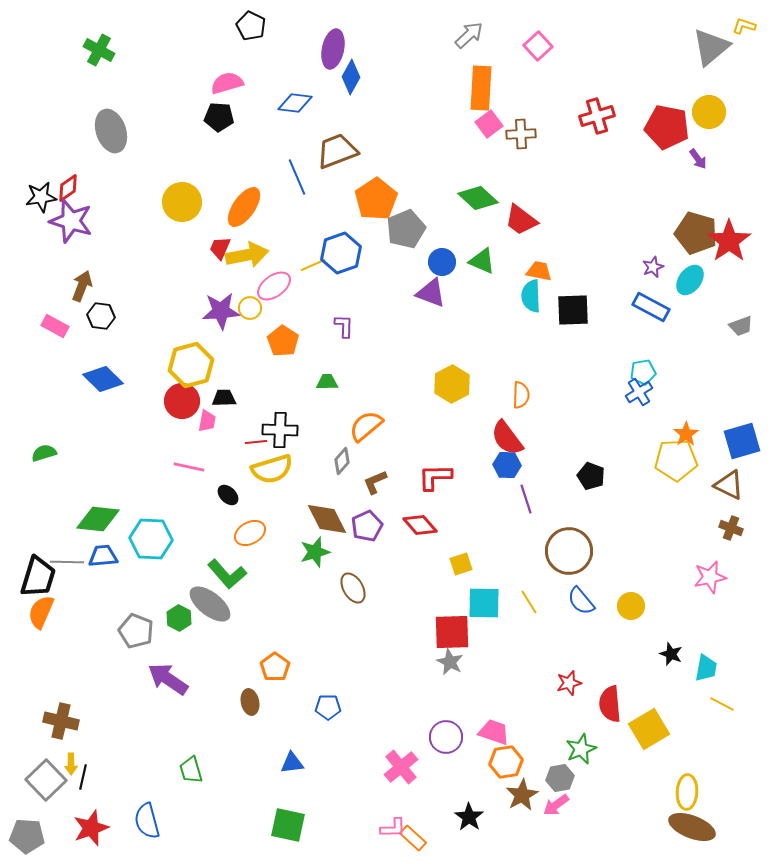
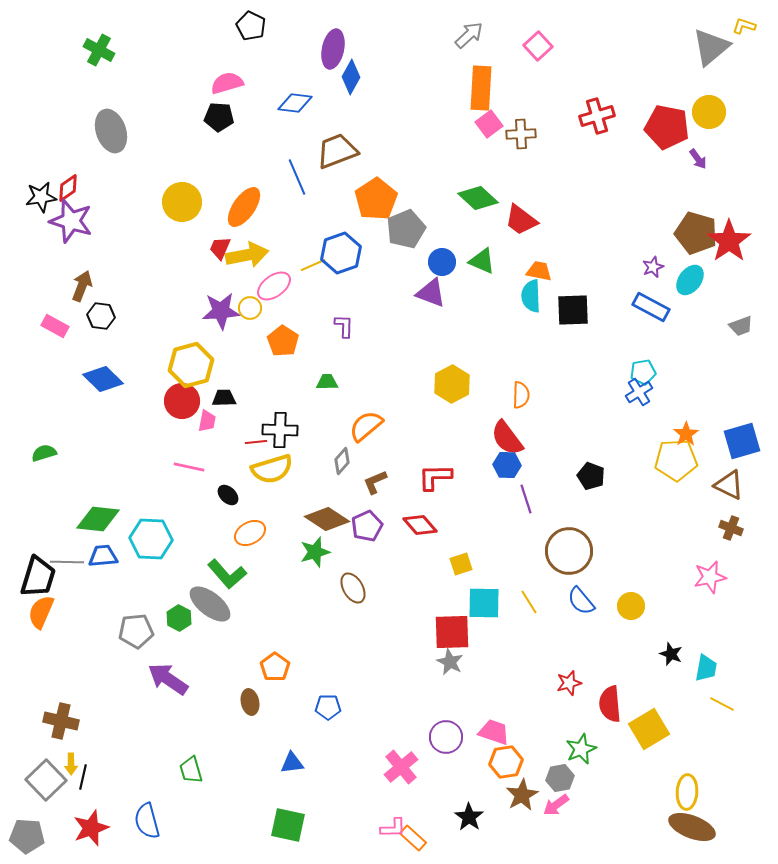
brown diamond at (327, 519): rotated 30 degrees counterclockwise
gray pentagon at (136, 631): rotated 28 degrees counterclockwise
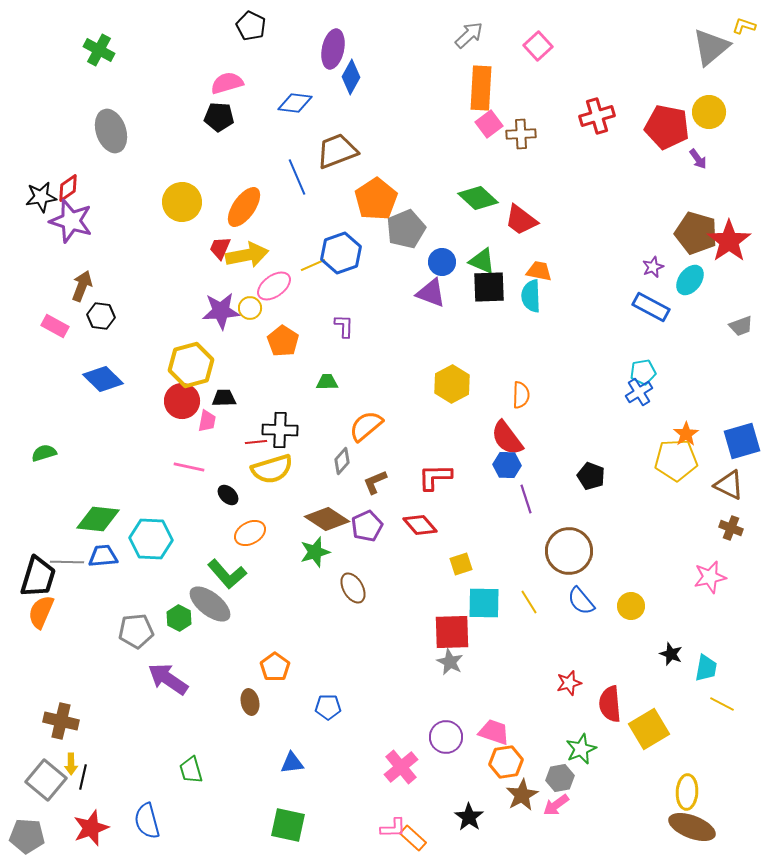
black square at (573, 310): moved 84 px left, 23 px up
gray square at (46, 780): rotated 6 degrees counterclockwise
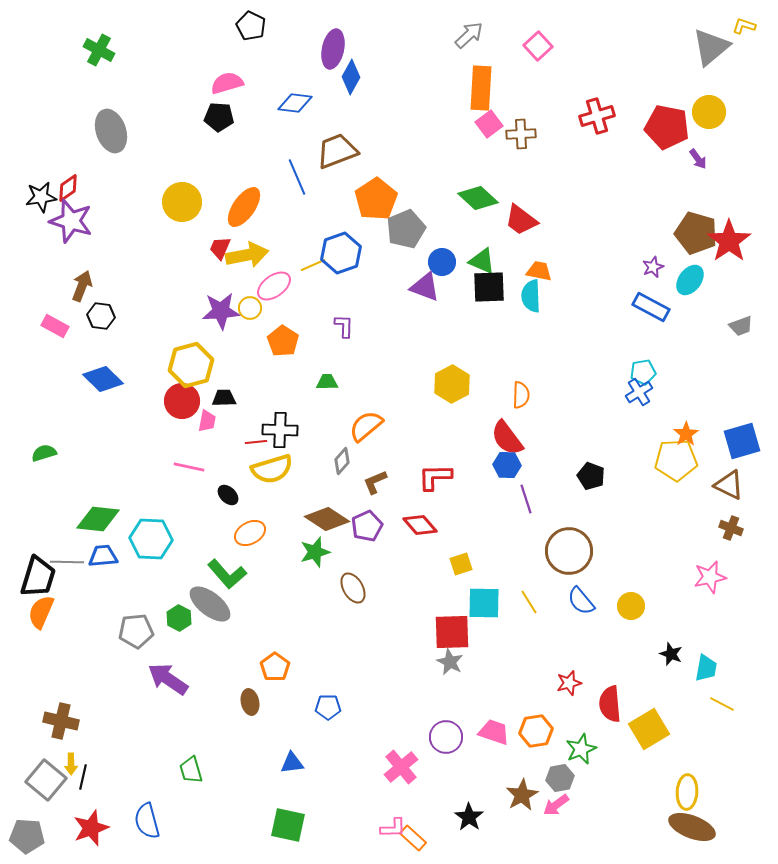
purple triangle at (431, 293): moved 6 px left, 6 px up
orange hexagon at (506, 762): moved 30 px right, 31 px up
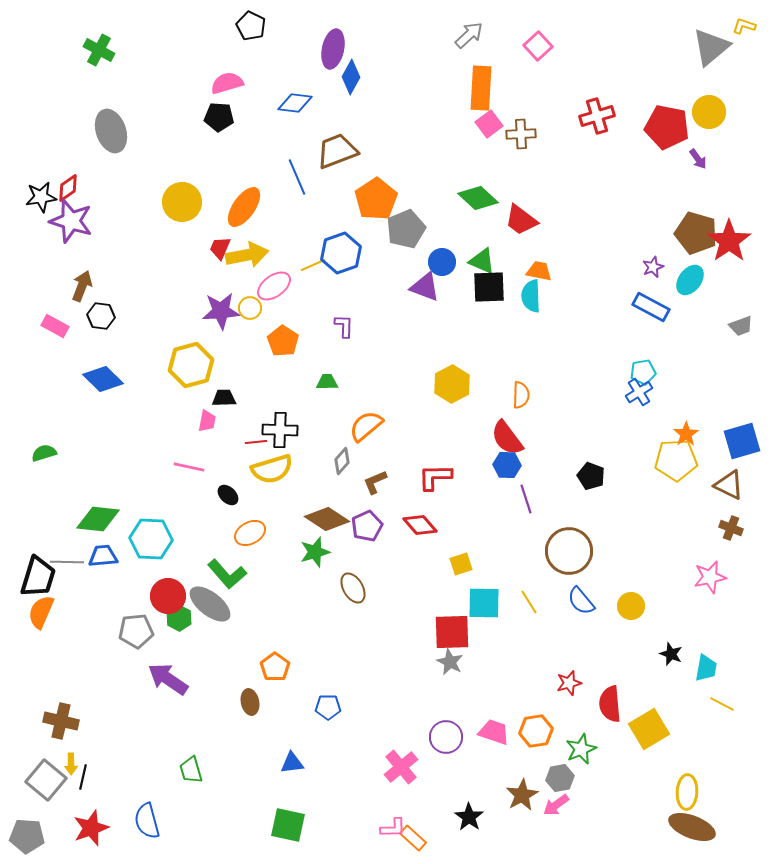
red circle at (182, 401): moved 14 px left, 195 px down
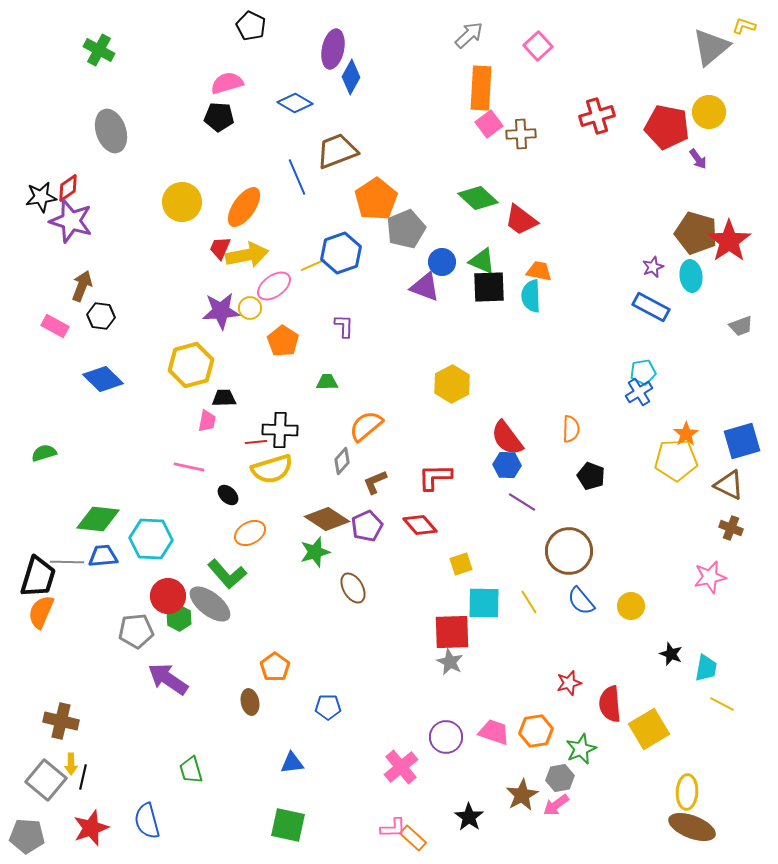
blue diamond at (295, 103): rotated 24 degrees clockwise
cyan ellipse at (690, 280): moved 1 px right, 4 px up; rotated 44 degrees counterclockwise
orange semicircle at (521, 395): moved 50 px right, 34 px down
purple line at (526, 499): moved 4 px left, 3 px down; rotated 40 degrees counterclockwise
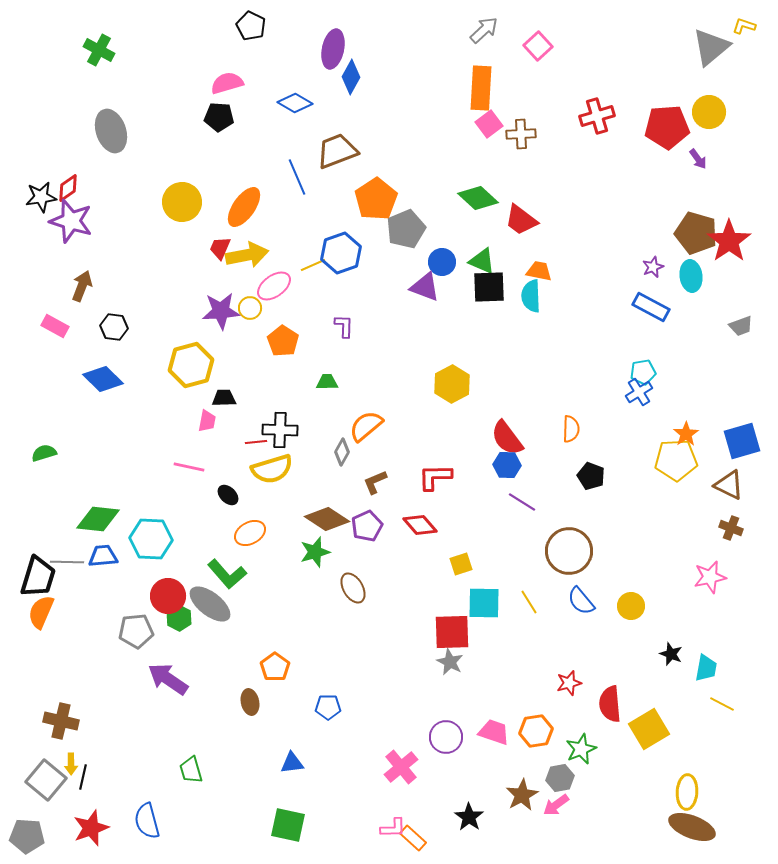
gray arrow at (469, 35): moved 15 px right, 5 px up
red pentagon at (667, 127): rotated 15 degrees counterclockwise
black hexagon at (101, 316): moved 13 px right, 11 px down
gray diamond at (342, 461): moved 9 px up; rotated 12 degrees counterclockwise
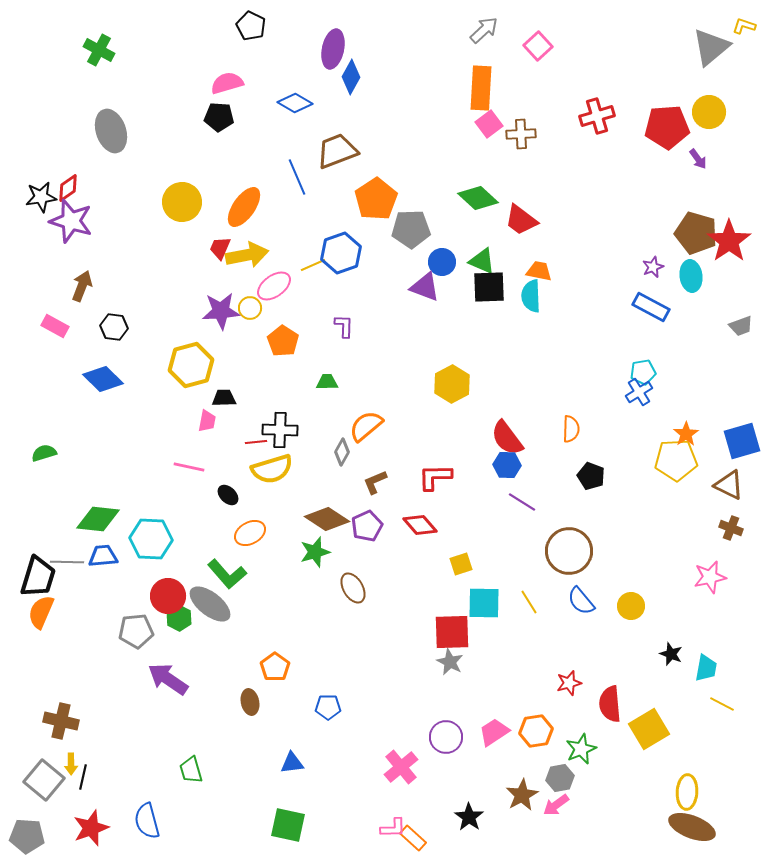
gray pentagon at (406, 229): moved 5 px right; rotated 21 degrees clockwise
pink trapezoid at (494, 732): rotated 52 degrees counterclockwise
gray square at (46, 780): moved 2 px left
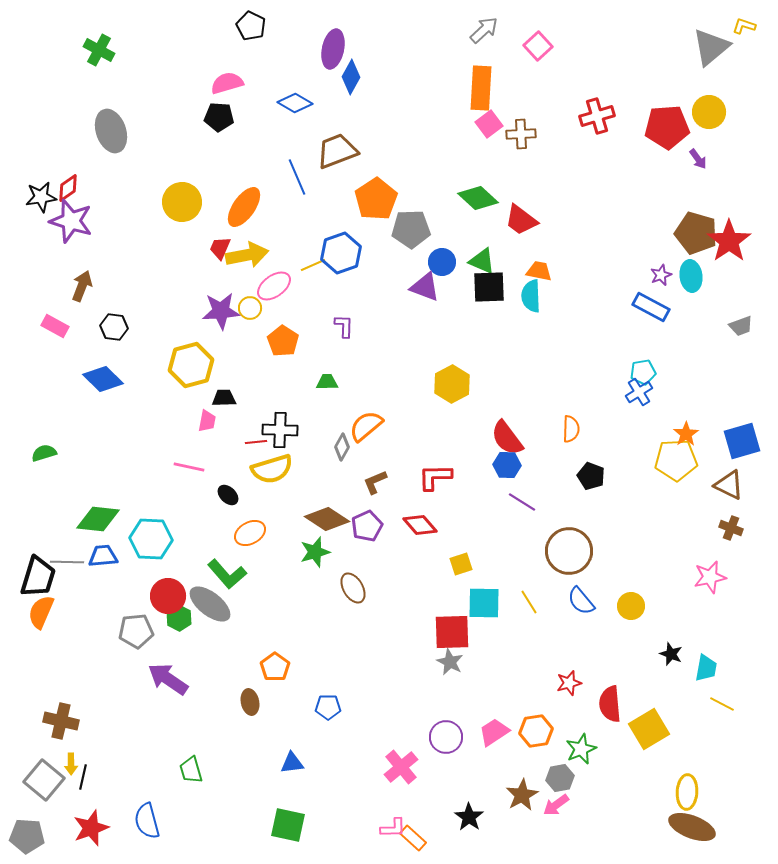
purple star at (653, 267): moved 8 px right, 8 px down
gray diamond at (342, 452): moved 5 px up
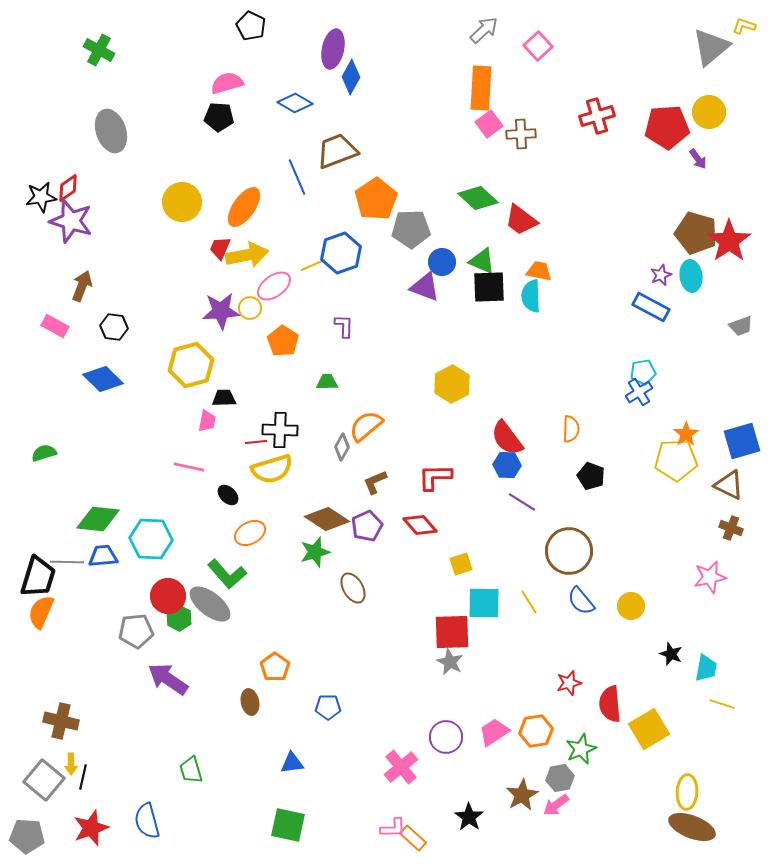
yellow line at (722, 704): rotated 10 degrees counterclockwise
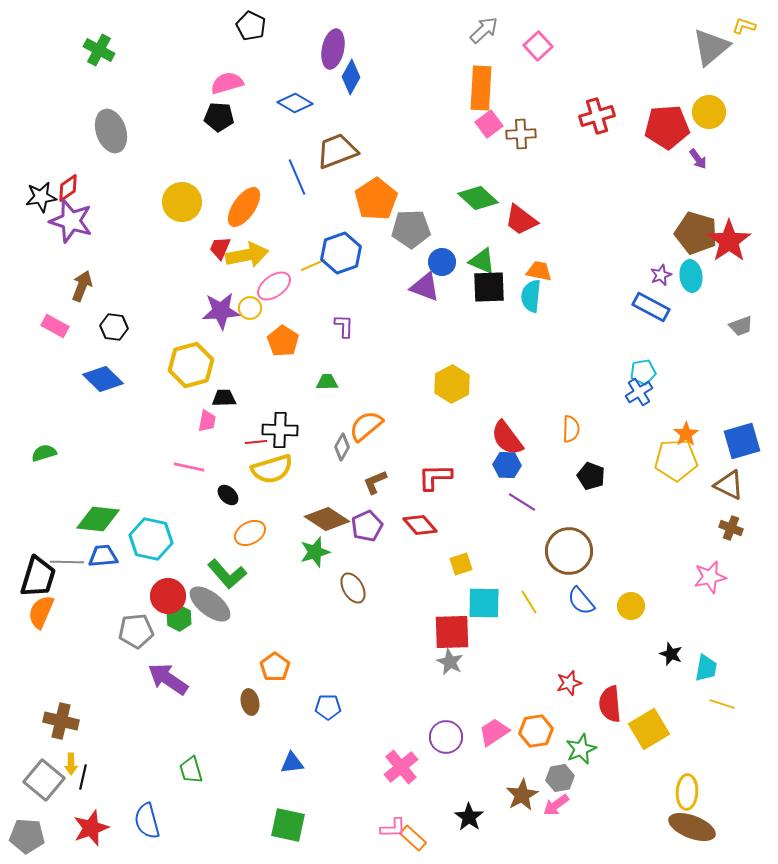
cyan semicircle at (531, 296): rotated 8 degrees clockwise
cyan hexagon at (151, 539): rotated 9 degrees clockwise
